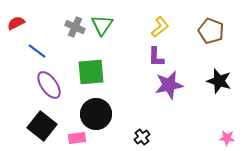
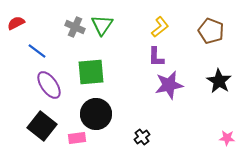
black star: rotated 15 degrees clockwise
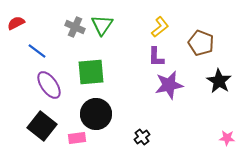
brown pentagon: moved 10 px left, 12 px down
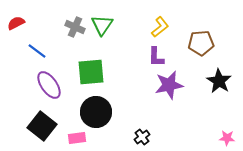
brown pentagon: rotated 25 degrees counterclockwise
black circle: moved 2 px up
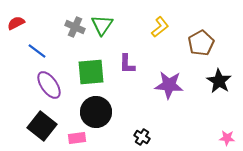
brown pentagon: rotated 25 degrees counterclockwise
purple L-shape: moved 29 px left, 7 px down
purple star: rotated 16 degrees clockwise
black cross: rotated 21 degrees counterclockwise
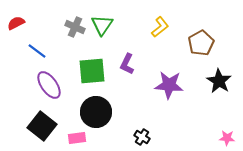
purple L-shape: rotated 25 degrees clockwise
green square: moved 1 px right, 1 px up
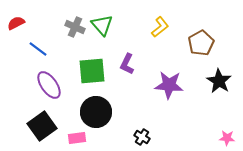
green triangle: rotated 15 degrees counterclockwise
blue line: moved 1 px right, 2 px up
black square: rotated 16 degrees clockwise
